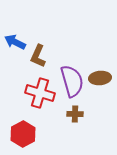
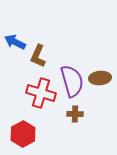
red cross: moved 1 px right
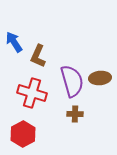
blue arrow: moved 1 px left; rotated 30 degrees clockwise
red cross: moved 9 px left
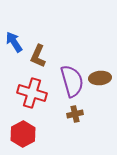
brown cross: rotated 14 degrees counterclockwise
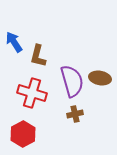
brown L-shape: rotated 10 degrees counterclockwise
brown ellipse: rotated 15 degrees clockwise
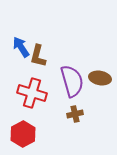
blue arrow: moved 7 px right, 5 px down
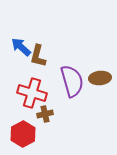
blue arrow: rotated 15 degrees counterclockwise
brown ellipse: rotated 15 degrees counterclockwise
brown cross: moved 30 px left
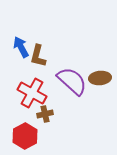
blue arrow: rotated 20 degrees clockwise
purple semicircle: rotated 32 degrees counterclockwise
red cross: rotated 12 degrees clockwise
red hexagon: moved 2 px right, 2 px down
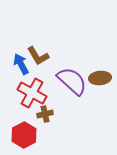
blue arrow: moved 17 px down
brown L-shape: rotated 45 degrees counterclockwise
red hexagon: moved 1 px left, 1 px up
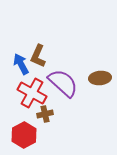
brown L-shape: rotated 55 degrees clockwise
purple semicircle: moved 9 px left, 2 px down
